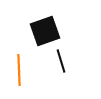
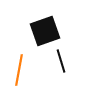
orange line: rotated 12 degrees clockwise
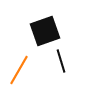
orange line: rotated 20 degrees clockwise
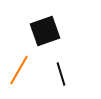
black line: moved 13 px down
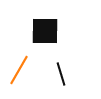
black square: rotated 20 degrees clockwise
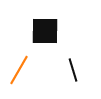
black line: moved 12 px right, 4 px up
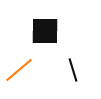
orange line: rotated 20 degrees clockwise
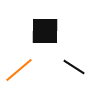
black line: moved 1 px right, 3 px up; rotated 40 degrees counterclockwise
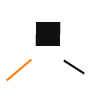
black square: moved 3 px right, 3 px down
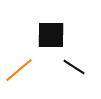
black square: moved 3 px right, 1 px down
